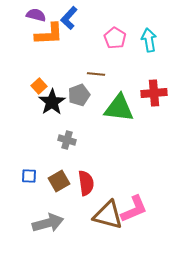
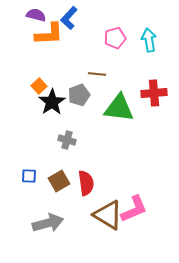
pink pentagon: rotated 25 degrees clockwise
brown line: moved 1 px right
brown triangle: rotated 16 degrees clockwise
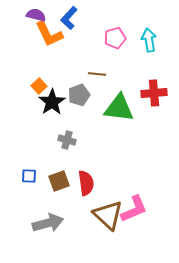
orange L-shape: rotated 68 degrees clockwise
brown square: rotated 10 degrees clockwise
brown triangle: rotated 12 degrees clockwise
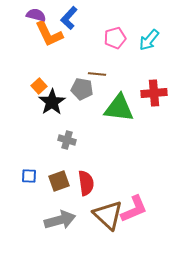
cyan arrow: rotated 130 degrees counterclockwise
gray pentagon: moved 3 px right, 6 px up; rotated 30 degrees clockwise
gray arrow: moved 12 px right, 3 px up
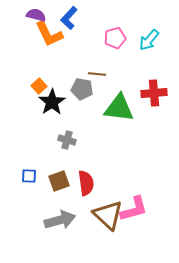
pink L-shape: rotated 8 degrees clockwise
